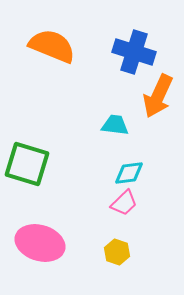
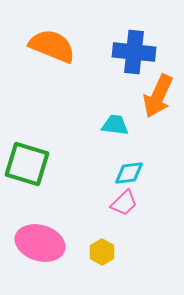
blue cross: rotated 12 degrees counterclockwise
yellow hexagon: moved 15 px left; rotated 10 degrees clockwise
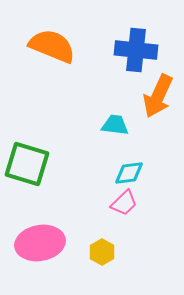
blue cross: moved 2 px right, 2 px up
pink ellipse: rotated 27 degrees counterclockwise
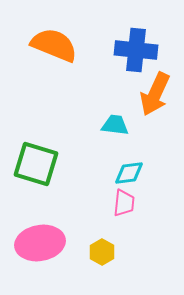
orange semicircle: moved 2 px right, 1 px up
orange arrow: moved 3 px left, 2 px up
green square: moved 9 px right
pink trapezoid: rotated 40 degrees counterclockwise
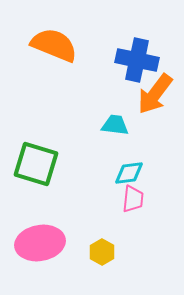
blue cross: moved 1 px right, 10 px down; rotated 6 degrees clockwise
orange arrow: rotated 12 degrees clockwise
pink trapezoid: moved 9 px right, 4 px up
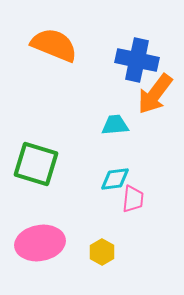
cyan trapezoid: rotated 12 degrees counterclockwise
cyan diamond: moved 14 px left, 6 px down
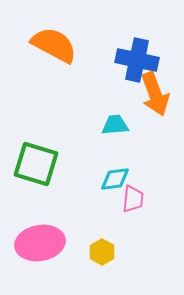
orange semicircle: rotated 6 degrees clockwise
orange arrow: rotated 57 degrees counterclockwise
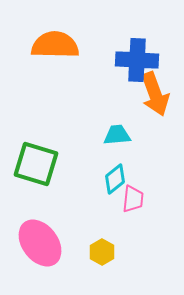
orange semicircle: moved 1 px right; rotated 27 degrees counterclockwise
blue cross: rotated 9 degrees counterclockwise
cyan trapezoid: moved 2 px right, 10 px down
cyan diamond: rotated 32 degrees counterclockwise
pink ellipse: rotated 63 degrees clockwise
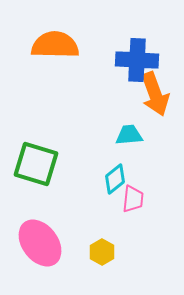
cyan trapezoid: moved 12 px right
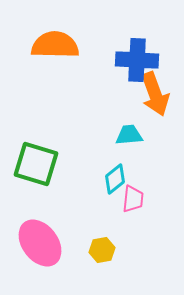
yellow hexagon: moved 2 px up; rotated 20 degrees clockwise
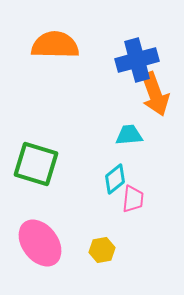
blue cross: rotated 18 degrees counterclockwise
